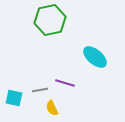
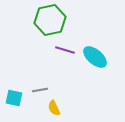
purple line: moved 33 px up
yellow semicircle: moved 2 px right
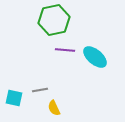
green hexagon: moved 4 px right
purple line: rotated 12 degrees counterclockwise
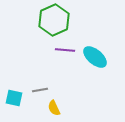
green hexagon: rotated 12 degrees counterclockwise
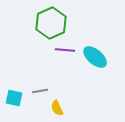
green hexagon: moved 3 px left, 3 px down
gray line: moved 1 px down
yellow semicircle: moved 3 px right
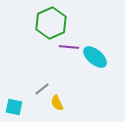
purple line: moved 4 px right, 3 px up
gray line: moved 2 px right, 2 px up; rotated 28 degrees counterclockwise
cyan square: moved 9 px down
yellow semicircle: moved 5 px up
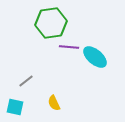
green hexagon: rotated 16 degrees clockwise
gray line: moved 16 px left, 8 px up
yellow semicircle: moved 3 px left
cyan square: moved 1 px right
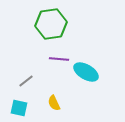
green hexagon: moved 1 px down
purple line: moved 10 px left, 12 px down
cyan ellipse: moved 9 px left, 15 px down; rotated 10 degrees counterclockwise
cyan square: moved 4 px right, 1 px down
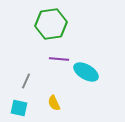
gray line: rotated 28 degrees counterclockwise
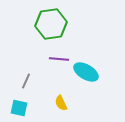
yellow semicircle: moved 7 px right
